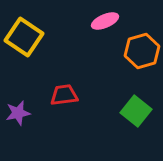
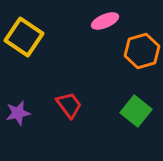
red trapezoid: moved 5 px right, 10 px down; rotated 60 degrees clockwise
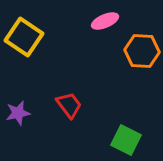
orange hexagon: rotated 20 degrees clockwise
green square: moved 10 px left, 29 px down; rotated 12 degrees counterclockwise
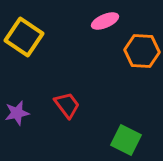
red trapezoid: moved 2 px left
purple star: moved 1 px left
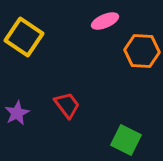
purple star: rotated 15 degrees counterclockwise
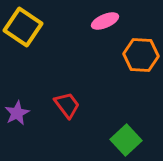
yellow square: moved 1 px left, 10 px up
orange hexagon: moved 1 px left, 4 px down
green square: rotated 20 degrees clockwise
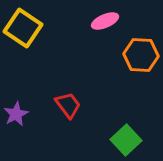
yellow square: moved 1 px down
red trapezoid: moved 1 px right
purple star: moved 1 px left, 1 px down
